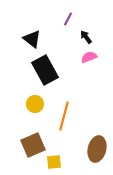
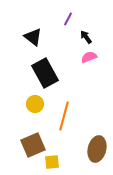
black triangle: moved 1 px right, 2 px up
black rectangle: moved 3 px down
yellow square: moved 2 px left
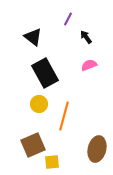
pink semicircle: moved 8 px down
yellow circle: moved 4 px right
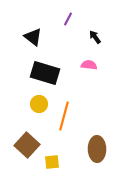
black arrow: moved 9 px right
pink semicircle: rotated 28 degrees clockwise
black rectangle: rotated 44 degrees counterclockwise
brown square: moved 6 px left; rotated 25 degrees counterclockwise
brown ellipse: rotated 15 degrees counterclockwise
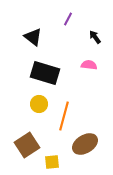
brown square: rotated 15 degrees clockwise
brown ellipse: moved 12 px left, 5 px up; rotated 60 degrees clockwise
